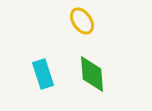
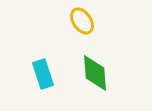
green diamond: moved 3 px right, 1 px up
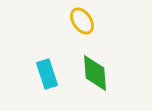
cyan rectangle: moved 4 px right
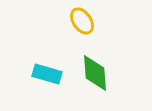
cyan rectangle: rotated 56 degrees counterclockwise
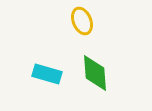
yellow ellipse: rotated 12 degrees clockwise
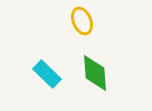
cyan rectangle: rotated 28 degrees clockwise
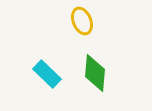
green diamond: rotated 9 degrees clockwise
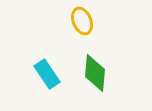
cyan rectangle: rotated 12 degrees clockwise
